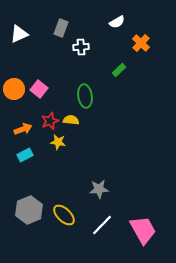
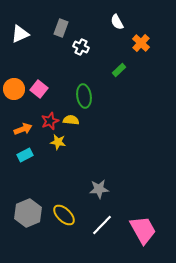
white semicircle: rotated 91 degrees clockwise
white triangle: moved 1 px right
white cross: rotated 28 degrees clockwise
green ellipse: moved 1 px left
gray hexagon: moved 1 px left, 3 px down
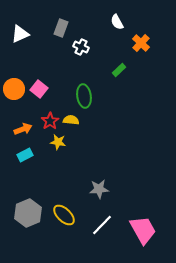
red star: rotated 12 degrees counterclockwise
